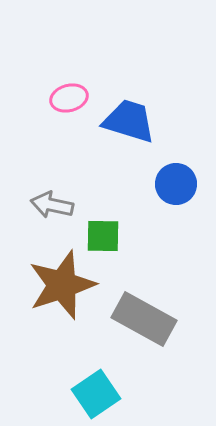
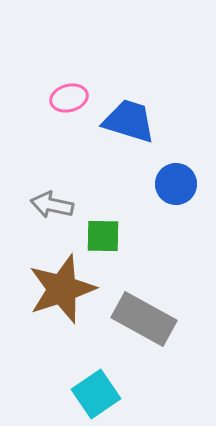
brown star: moved 4 px down
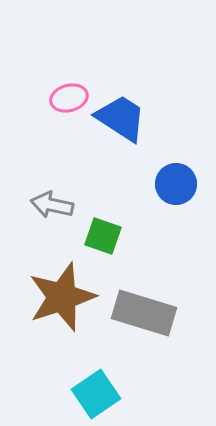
blue trapezoid: moved 8 px left, 3 px up; rotated 16 degrees clockwise
green square: rotated 18 degrees clockwise
brown star: moved 8 px down
gray rectangle: moved 6 px up; rotated 12 degrees counterclockwise
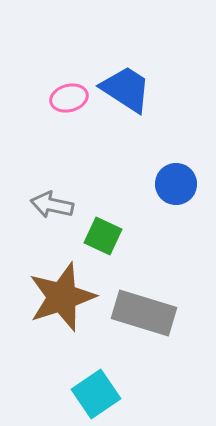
blue trapezoid: moved 5 px right, 29 px up
green square: rotated 6 degrees clockwise
